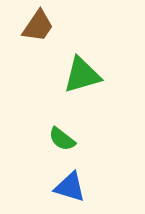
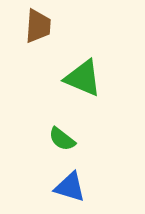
brown trapezoid: rotated 30 degrees counterclockwise
green triangle: moved 1 px right, 3 px down; rotated 39 degrees clockwise
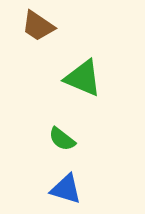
brown trapezoid: rotated 120 degrees clockwise
blue triangle: moved 4 px left, 2 px down
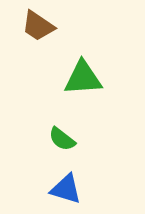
green triangle: rotated 27 degrees counterclockwise
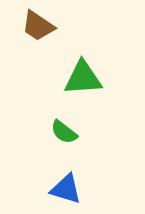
green semicircle: moved 2 px right, 7 px up
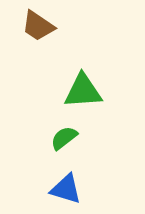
green triangle: moved 13 px down
green semicircle: moved 6 px down; rotated 104 degrees clockwise
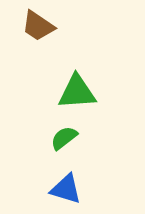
green triangle: moved 6 px left, 1 px down
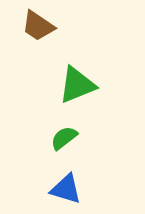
green triangle: moved 7 px up; rotated 18 degrees counterclockwise
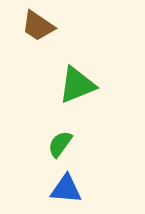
green semicircle: moved 4 px left, 6 px down; rotated 16 degrees counterclockwise
blue triangle: rotated 12 degrees counterclockwise
